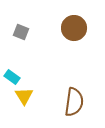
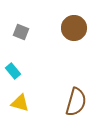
cyan rectangle: moved 1 px right, 6 px up; rotated 14 degrees clockwise
yellow triangle: moved 4 px left, 7 px down; rotated 42 degrees counterclockwise
brown semicircle: moved 2 px right; rotated 8 degrees clockwise
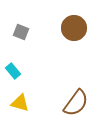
brown semicircle: moved 1 px down; rotated 20 degrees clockwise
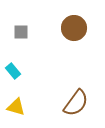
gray square: rotated 21 degrees counterclockwise
yellow triangle: moved 4 px left, 4 px down
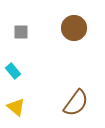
yellow triangle: rotated 24 degrees clockwise
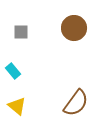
yellow triangle: moved 1 px right, 1 px up
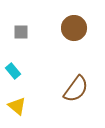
brown semicircle: moved 14 px up
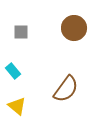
brown semicircle: moved 10 px left
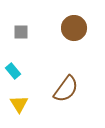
yellow triangle: moved 2 px right, 2 px up; rotated 18 degrees clockwise
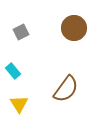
gray square: rotated 28 degrees counterclockwise
